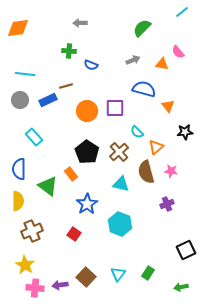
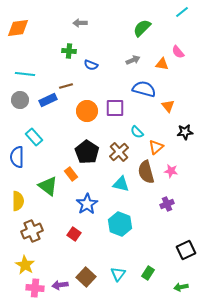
blue semicircle at (19, 169): moved 2 px left, 12 px up
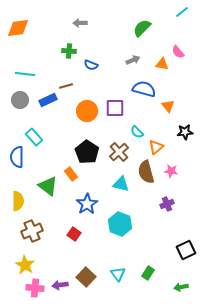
cyan triangle at (118, 274): rotated 14 degrees counterclockwise
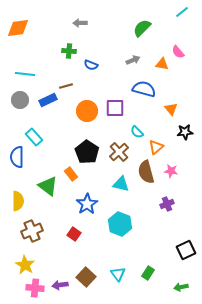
orange triangle at (168, 106): moved 3 px right, 3 px down
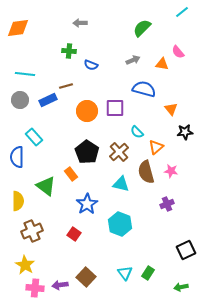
green triangle at (48, 186): moved 2 px left
cyan triangle at (118, 274): moved 7 px right, 1 px up
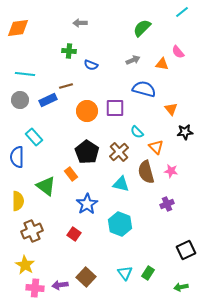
orange triangle at (156, 147): rotated 35 degrees counterclockwise
